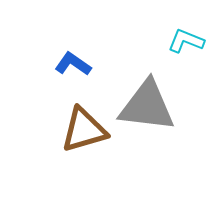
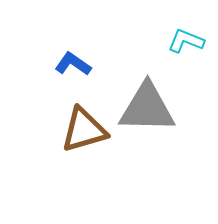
gray triangle: moved 2 px down; rotated 6 degrees counterclockwise
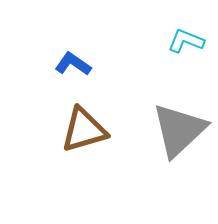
gray triangle: moved 32 px right, 22 px down; rotated 44 degrees counterclockwise
